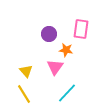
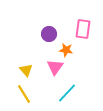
pink rectangle: moved 2 px right
yellow triangle: moved 1 px up
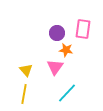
purple circle: moved 8 px right, 1 px up
yellow line: rotated 42 degrees clockwise
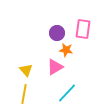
pink triangle: rotated 24 degrees clockwise
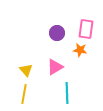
pink rectangle: moved 3 px right
orange star: moved 14 px right
cyan line: rotated 45 degrees counterclockwise
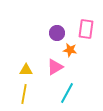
orange star: moved 10 px left
yellow triangle: rotated 48 degrees counterclockwise
cyan line: rotated 30 degrees clockwise
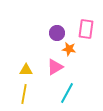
orange star: moved 1 px left, 1 px up
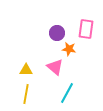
pink triangle: rotated 48 degrees counterclockwise
yellow line: moved 2 px right
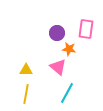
pink triangle: moved 3 px right
